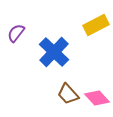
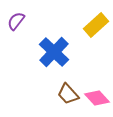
yellow rectangle: rotated 15 degrees counterclockwise
purple semicircle: moved 12 px up
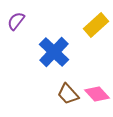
pink diamond: moved 4 px up
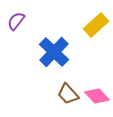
pink diamond: moved 2 px down
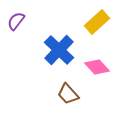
yellow rectangle: moved 1 px right, 3 px up
blue cross: moved 5 px right, 2 px up
pink diamond: moved 29 px up
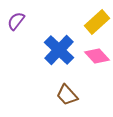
pink diamond: moved 11 px up
brown trapezoid: moved 1 px left, 1 px down
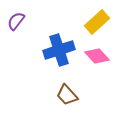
blue cross: rotated 28 degrees clockwise
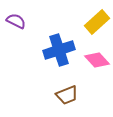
purple semicircle: rotated 78 degrees clockwise
pink diamond: moved 4 px down
brown trapezoid: rotated 70 degrees counterclockwise
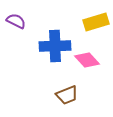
yellow rectangle: moved 1 px left; rotated 25 degrees clockwise
blue cross: moved 4 px left, 4 px up; rotated 16 degrees clockwise
pink diamond: moved 10 px left
